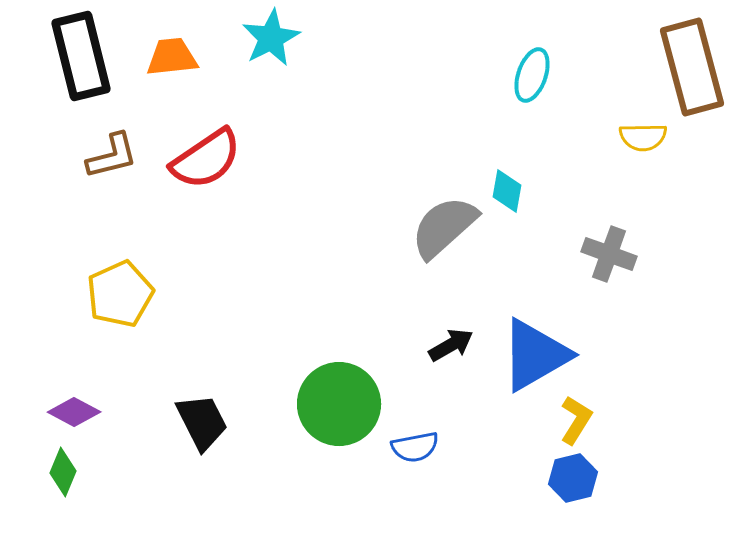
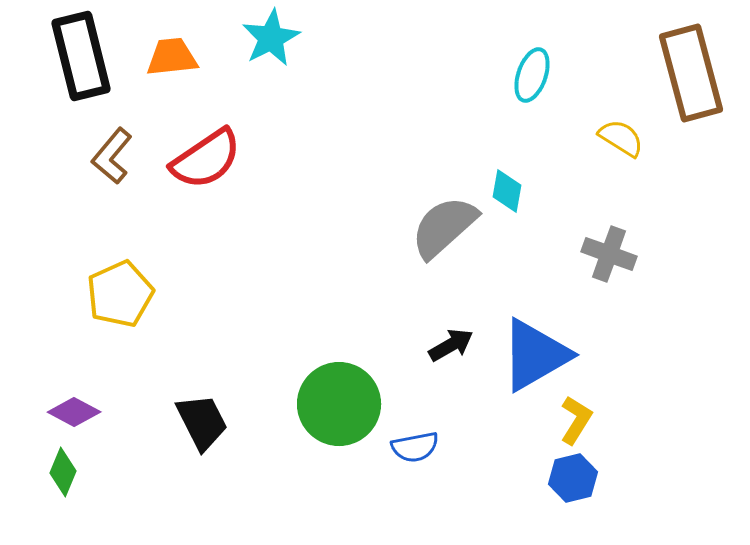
brown rectangle: moved 1 px left, 6 px down
yellow semicircle: moved 22 px left, 1 px down; rotated 147 degrees counterclockwise
brown L-shape: rotated 144 degrees clockwise
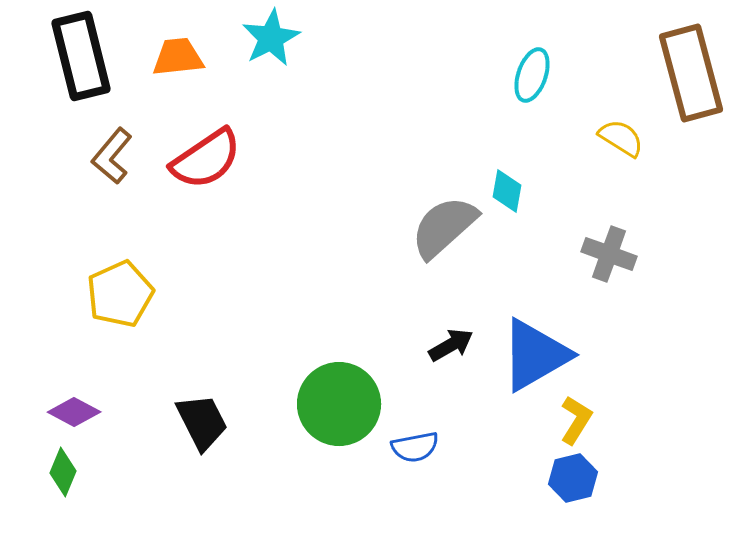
orange trapezoid: moved 6 px right
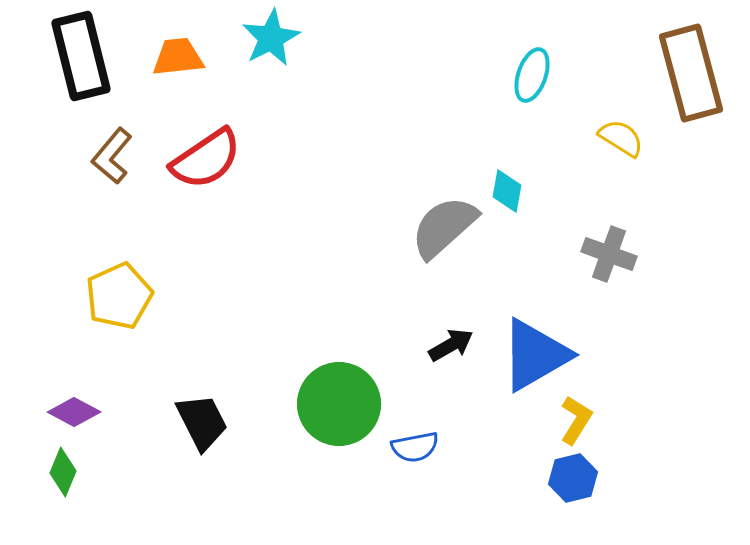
yellow pentagon: moved 1 px left, 2 px down
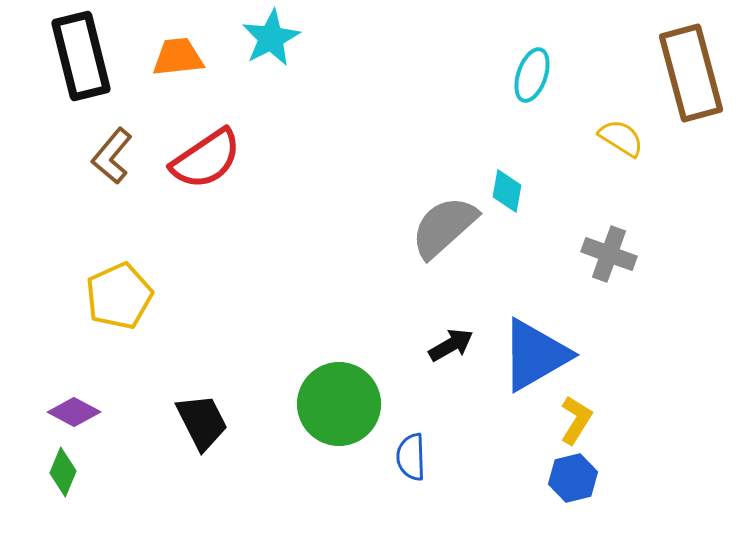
blue semicircle: moved 4 px left, 10 px down; rotated 99 degrees clockwise
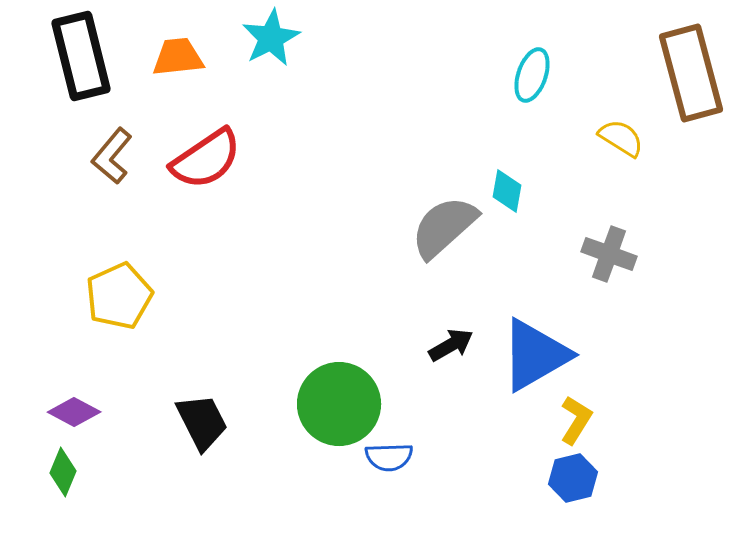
blue semicircle: moved 22 px left; rotated 90 degrees counterclockwise
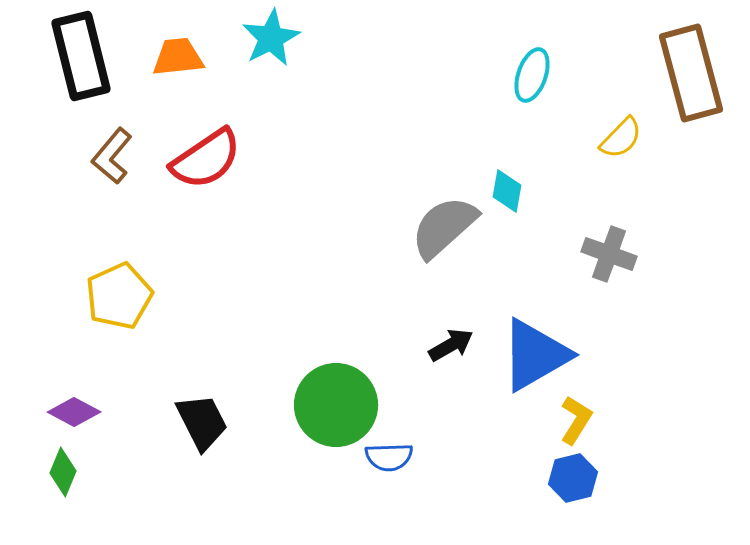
yellow semicircle: rotated 102 degrees clockwise
green circle: moved 3 px left, 1 px down
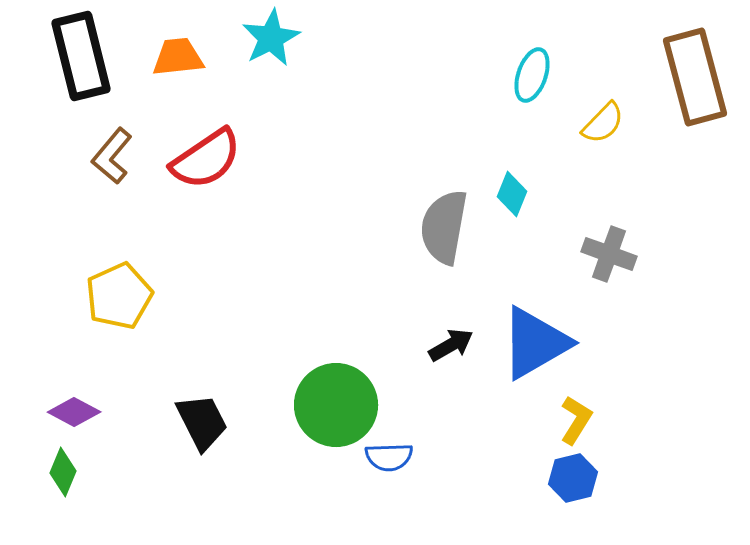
brown rectangle: moved 4 px right, 4 px down
yellow semicircle: moved 18 px left, 15 px up
cyan diamond: moved 5 px right, 3 px down; rotated 12 degrees clockwise
gray semicircle: rotated 38 degrees counterclockwise
blue triangle: moved 12 px up
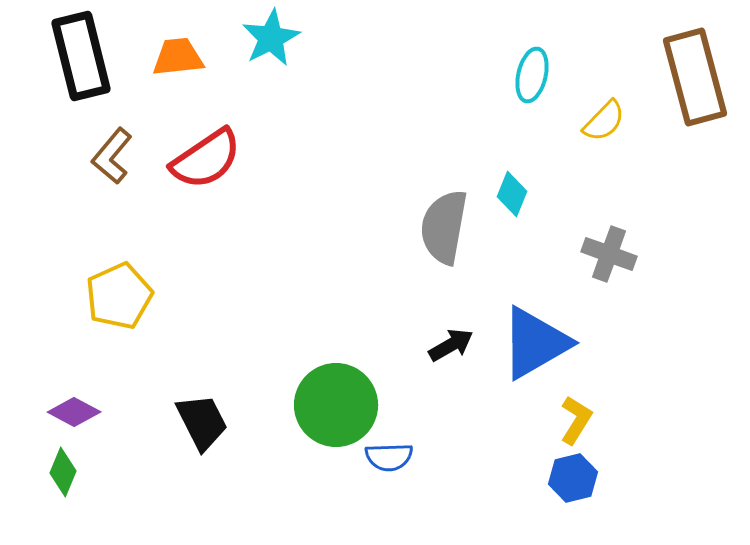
cyan ellipse: rotated 6 degrees counterclockwise
yellow semicircle: moved 1 px right, 2 px up
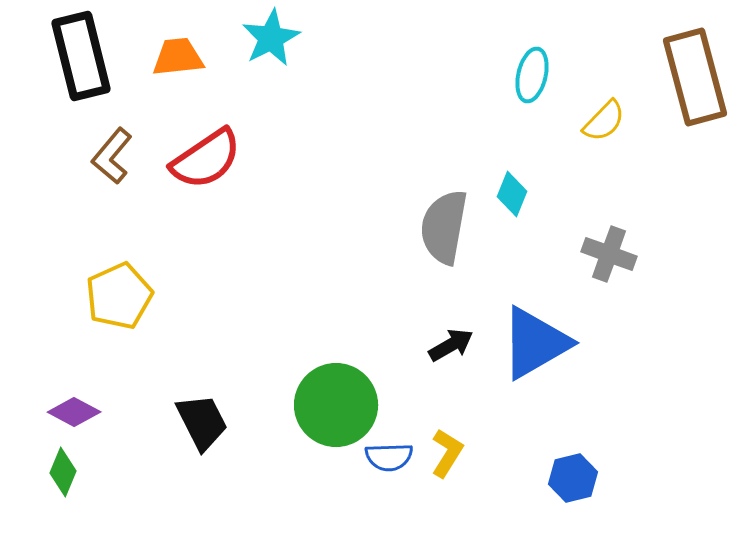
yellow L-shape: moved 129 px left, 33 px down
